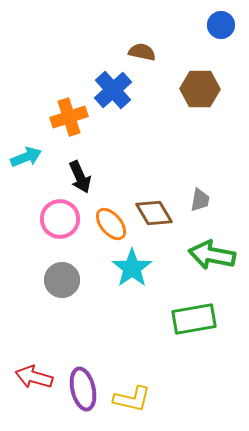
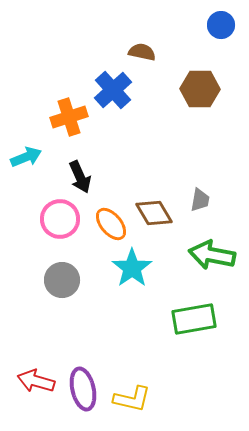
red arrow: moved 2 px right, 4 px down
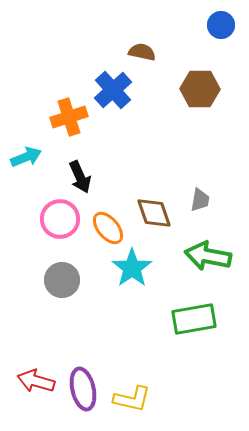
brown diamond: rotated 12 degrees clockwise
orange ellipse: moved 3 px left, 4 px down
green arrow: moved 4 px left, 1 px down
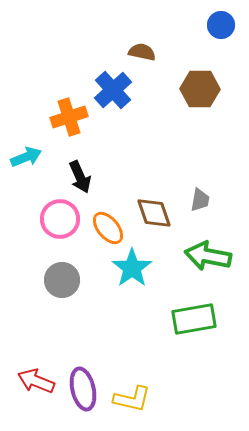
red arrow: rotated 6 degrees clockwise
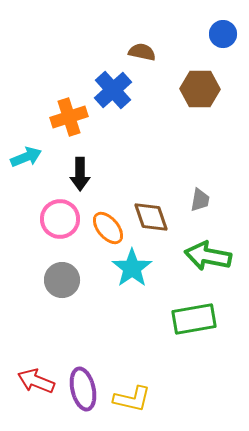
blue circle: moved 2 px right, 9 px down
black arrow: moved 3 px up; rotated 24 degrees clockwise
brown diamond: moved 3 px left, 4 px down
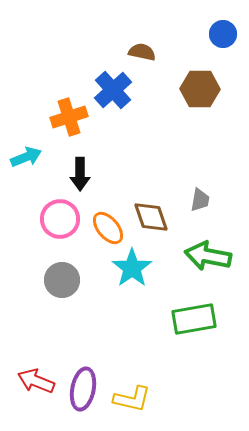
purple ellipse: rotated 24 degrees clockwise
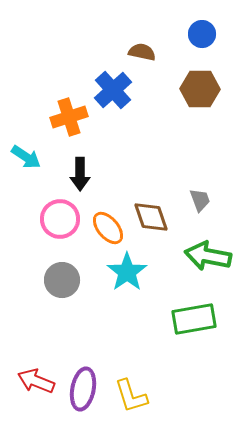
blue circle: moved 21 px left
cyan arrow: rotated 56 degrees clockwise
gray trapezoid: rotated 30 degrees counterclockwise
cyan star: moved 5 px left, 4 px down
yellow L-shape: moved 1 px left, 3 px up; rotated 60 degrees clockwise
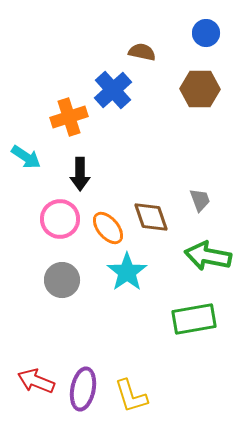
blue circle: moved 4 px right, 1 px up
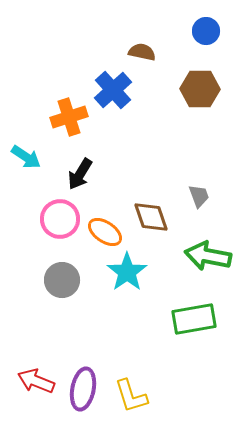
blue circle: moved 2 px up
black arrow: rotated 32 degrees clockwise
gray trapezoid: moved 1 px left, 4 px up
orange ellipse: moved 3 px left, 4 px down; rotated 16 degrees counterclockwise
